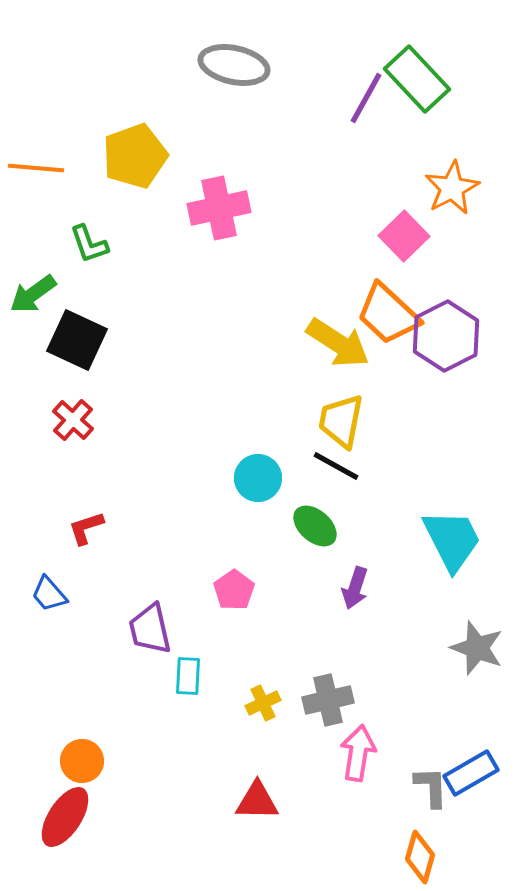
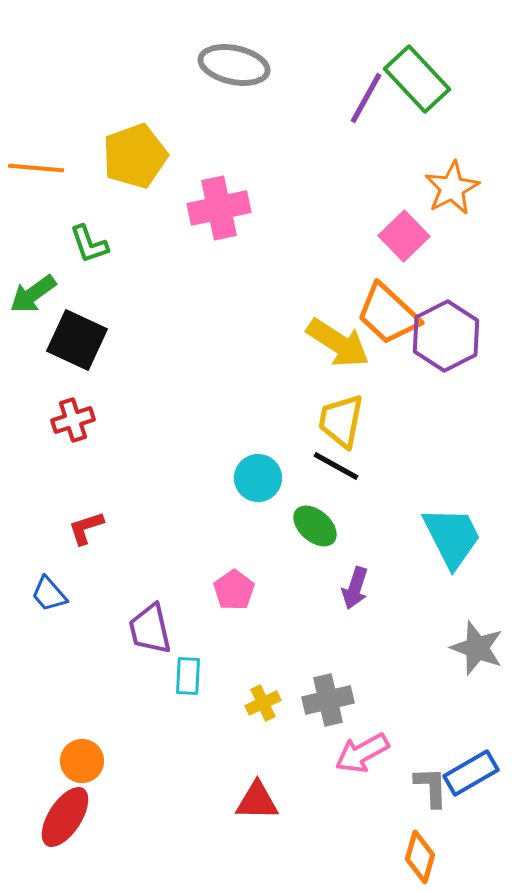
red cross: rotated 30 degrees clockwise
cyan trapezoid: moved 3 px up
pink arrow: moved 4 px right; rotated 128 degrees counterclockwise
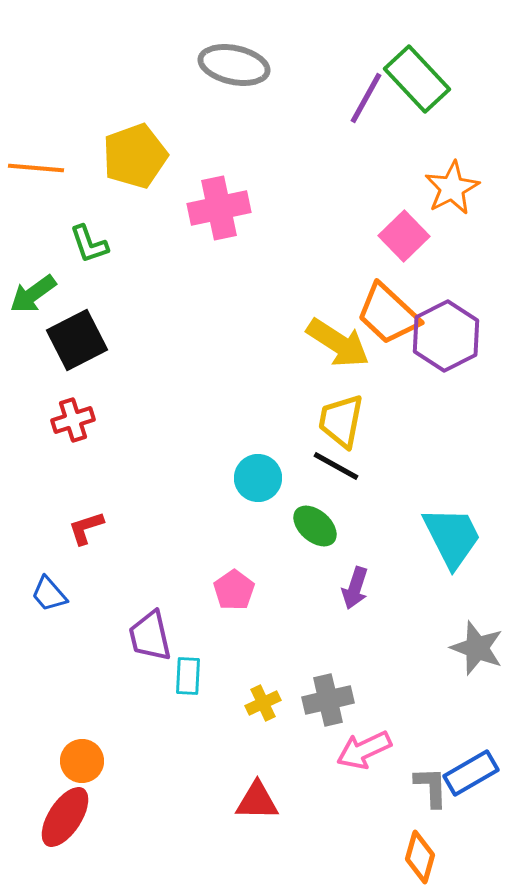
black square: rotated 38 degrees clockwise
purple trapezoid: moved 7 px down
pink arrow: moved 2 px right, 3 px up; rotated 4 degrees clockwise
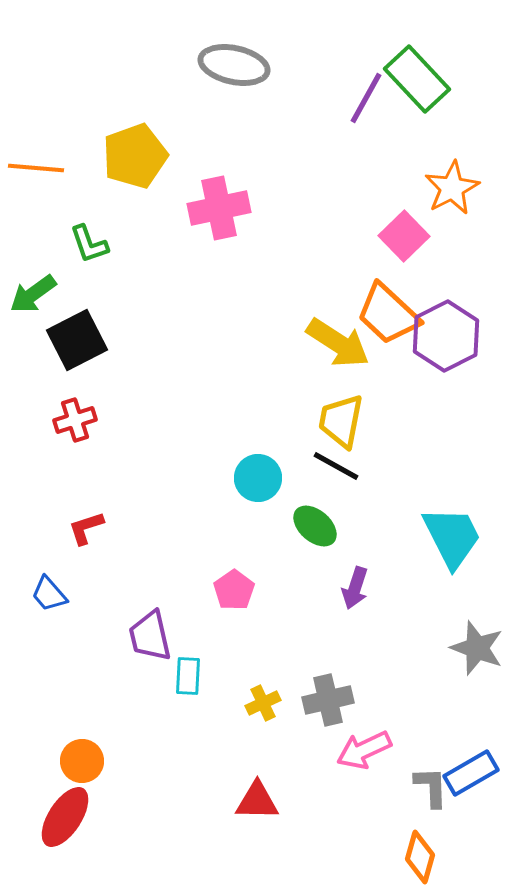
red cross: moved 2 px right
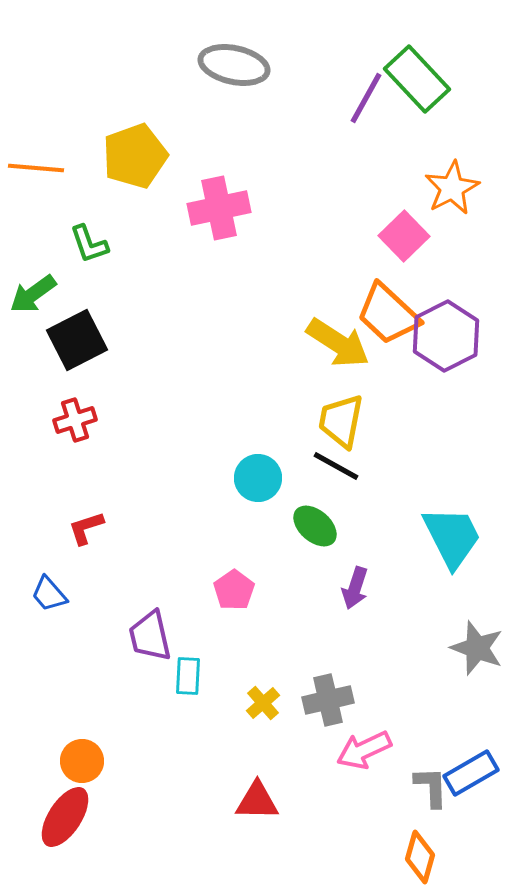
yellow cross: rotated 16 degrees counterclockwise
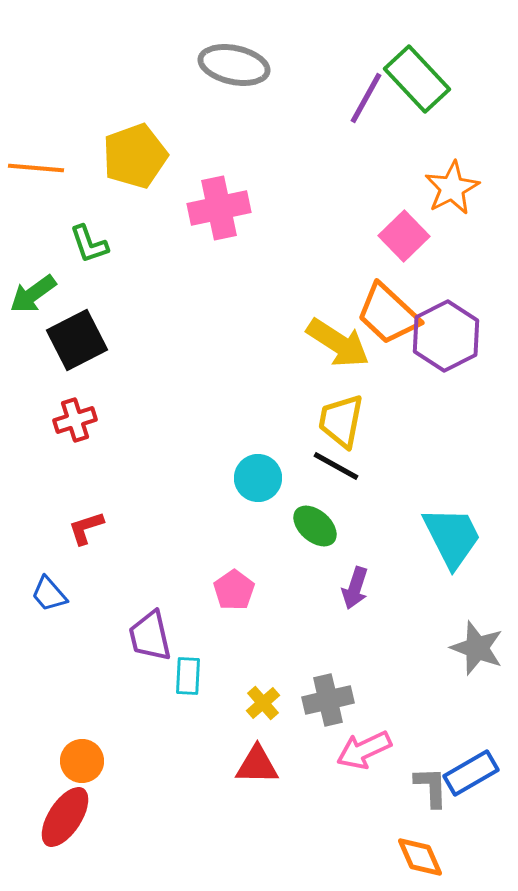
red triangle: moved 36 px up
orange diamond: rotated 39 degrees counterclockwise
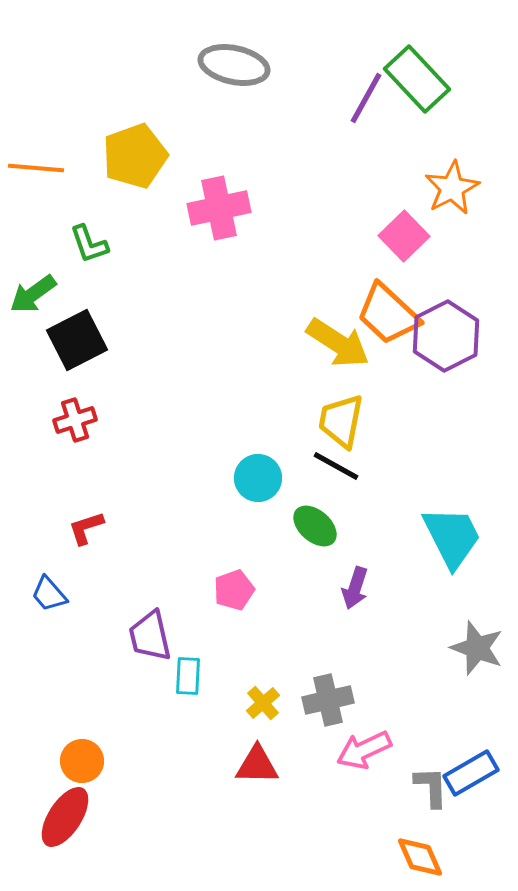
pink pentagon: rotated 15 degrees clockwise
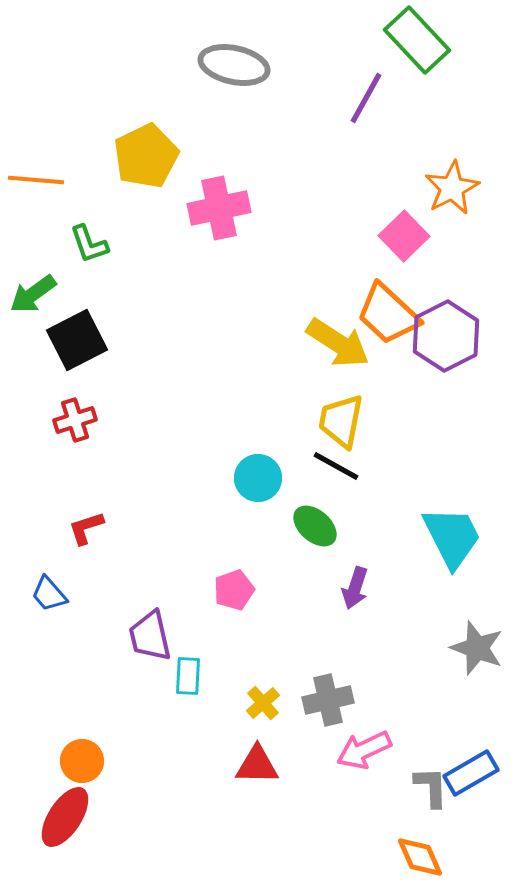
green rectangle: moved 39 px up
yellow pentagon: moved 11 px right; rotated 6 degrees counterclockwise
orange line: moved 12 px down
